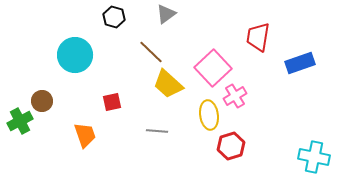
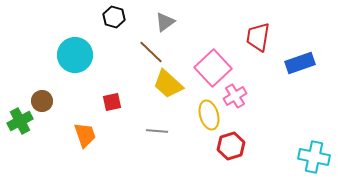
gray triangle: moved 1 px left, 8 px down
yellow ellipse: rotated 8 degrees counterclockwise
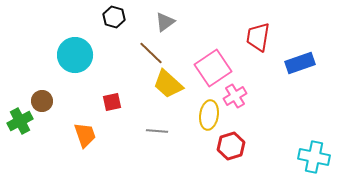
brown line: moved 1 px down
pink square: rotated 9 degrees clockwise
yellow ellipse: rotated 24 degrees clockwise
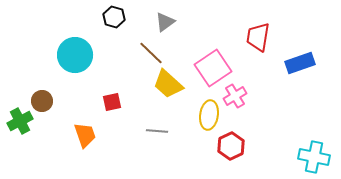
red hexagon: rotated 8 degrees counterclockwise
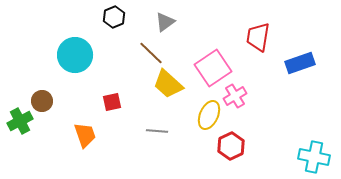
black hexagon: rotated 20 degrees clockwise
yellow ellipse: rotated 16 degrees clockwise
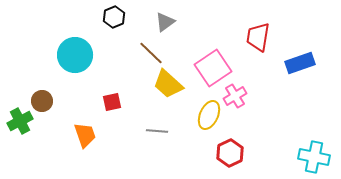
red hexagon: moved 1 px left, 7 px down
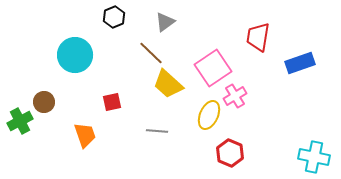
brown circle: moved 2 px right, 1 px down
red hexagon: rotated 12 degrees counterclockwise
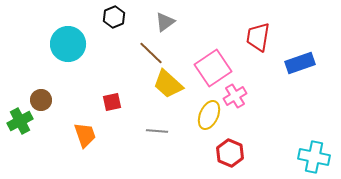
cyan circle: moved 7 px left, 11 px up
brown circle: moved 3 px left, 2 px up
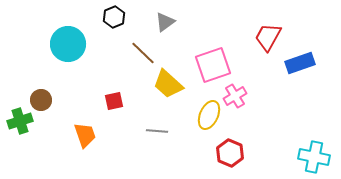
red trapezoid: moved 10 px right; rotated 20 degrees clockwise
brown line: moved 8 px left
pink square: moved 3 px up; rotated 15 degrees clockwise
red square: moved 2 px right, 1 px up
green cross: rotated 10 degrees clockwise
